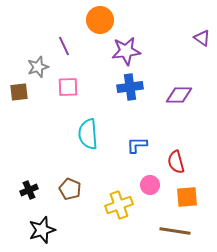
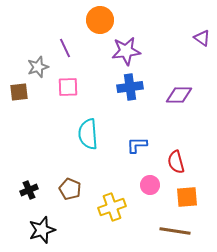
purple line: moved 1 px right, 2 px down
yellow cross: moved 7 px left, 2 px down
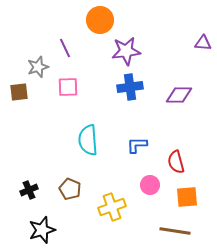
purple triangle: moved 1 px right, 5 px down; rotated 30 degrees counterclockwise
cyan semicircle: moved 6 px down
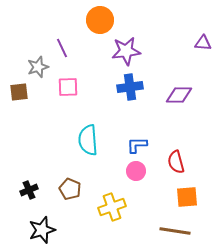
purple line: moved 3 px left
pink circle: moved 14 px left, 14 px up
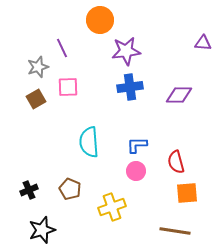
brown square: moved 17 px right, 7 px down; rotated 24 degrees counterclockwise
cyan semicircle: moved 1 px right, 2 px down
orange square: moved 4 px up
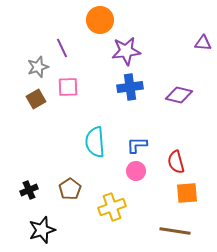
purple diamond: rotated 12 degrees clockwise
cyan semicircle: moved 6 px right
brown pentagon: rotated 15 degrees clockwise
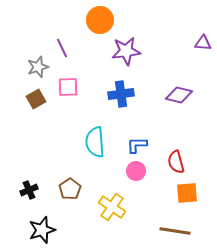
blue cross: moved 9 px left, 7 px down
yellow cross: rotated 36 degrees counterclockwise
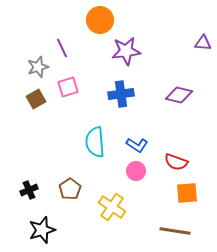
pink square: rotated 15 degrees counterclockwise
blue L-shape: rotated 145 degrees counterclockwise
red semicircle: rotated 55 degrees counterclockwise
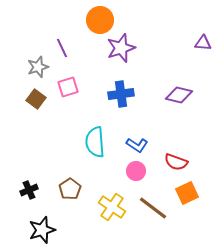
purple star: moved 5 px left, 3 px up; rotated 12 degrees counterclockwise
brown square: rotated 24 degrees counterclockwise
orange square: rotated 20 degrees counterclockwise
brown line: moved 22 px left, 23 px up; rotated 28 degrees clockwise
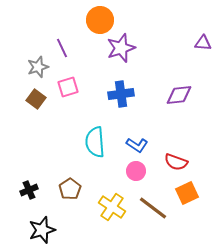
purple diamond: rotated 20 degrees counterclockwise
